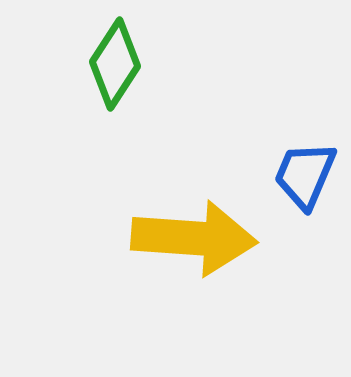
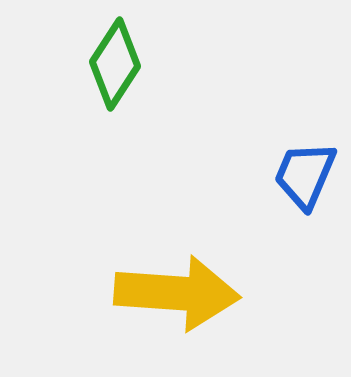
yellow arrow: moved 17 px left, 55 px down
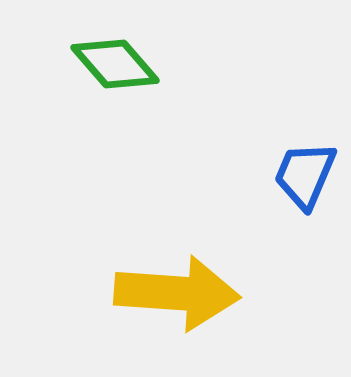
green diamond: rotated 74 degrees counterclockwise
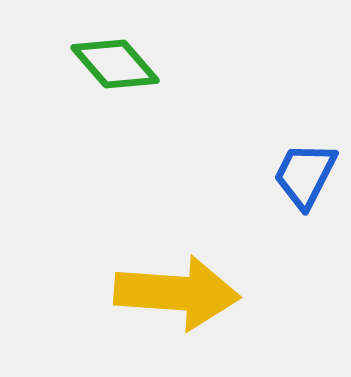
blue trapezoid: rotated 4 degrees clockwise
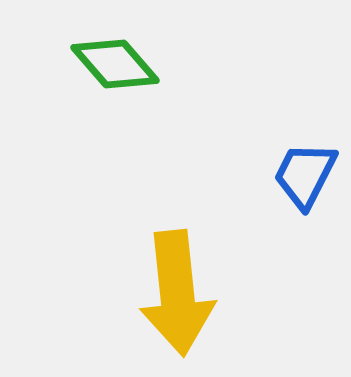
yellow arrow: rotated 80 degrees clockwise
